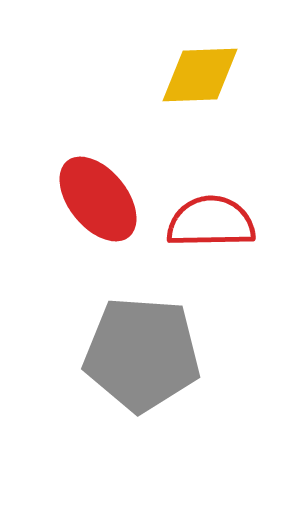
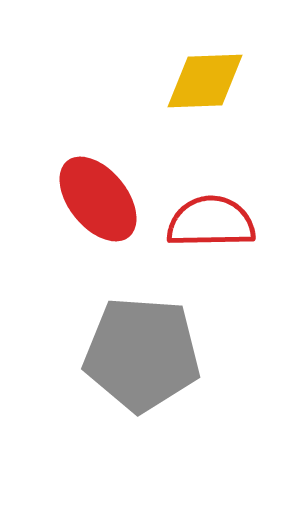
yellow diamond: moved 5 px right, 6 px down
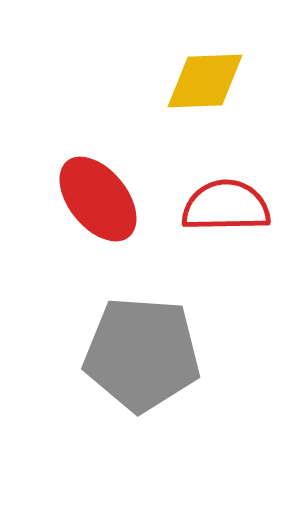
red semicircle: moved 15 px right, 16 px up
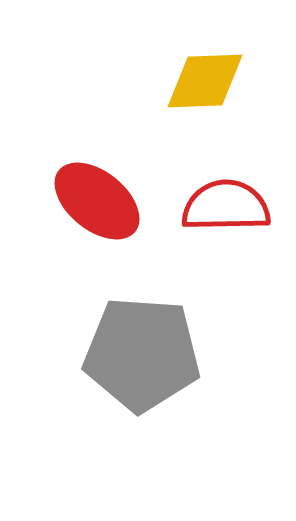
red ellipse: moved 1 px left, 2 px down; rotated 12 degrees counterclockwise
